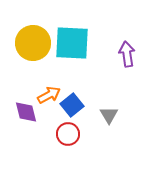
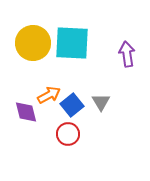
gray triangle: moved 8 px left, 13 px up
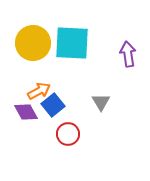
purple arrow: moved 1 px right
orange arrow: moved 10 px left, 4 px up
blue square: moved 19 px left
purple diamond: rotated 15 degrees counterclockwise
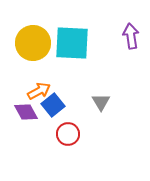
purple arrow: moved 3 px right, 18 px up
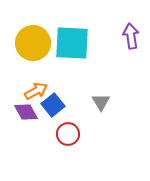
orange arrow: moved 3 px left
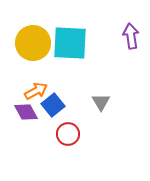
cyan square: moved 2 px left
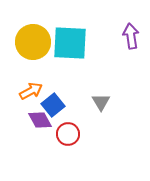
yellow circle: moved 1 px up
orange arrow: moved 5 px left
purple diamond: moved 14 px right, 8 px down
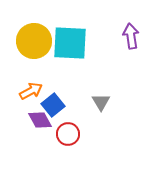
yellow circle: moved 1 px right, 1 px up
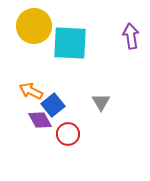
yellow circle: moved 15 px up
orange arrow: rotated 125 degrees counterclockwise
